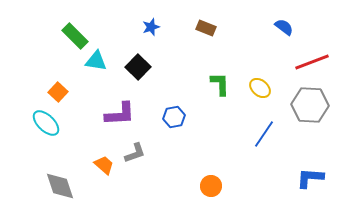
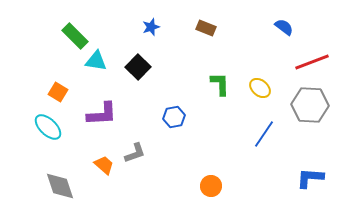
orange square: rotated 12 degrees counterclockwise
purple L-shape: moved 18 px left
cyan ellipse: moved 2 px right, 4 px down
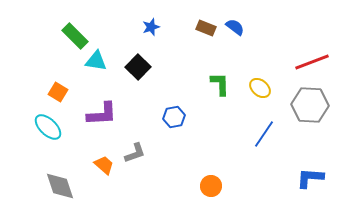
blue semicircle: moved 49 px left
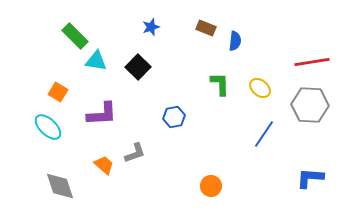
blue semicircle: moved 14 px down; rotated 60 degrees clockwise
red line: rotated 12 degrees clockwise
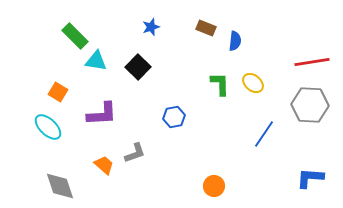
yellow ellipse: moved 7 px left, 5 px up
orange circle: moved 3 px right
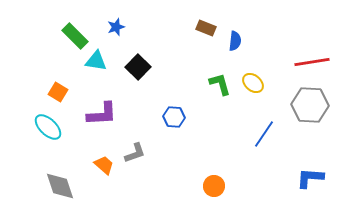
blue star: moved 35 px left
green L-shape: rotated 15 degrees counterclockwise
blue hexagon: rotated 15 degrees clockwise
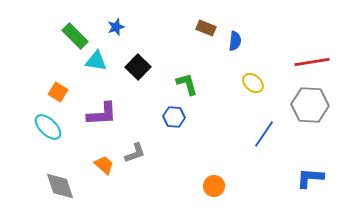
green L-shape: moved 33 px left
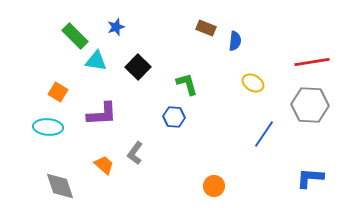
yellow ellipse: rotated 10 degrees counterclockwise
cyan ellipse: rotated 40 degrees counterclockwise
gray L-shape: rotated 145 degrees clockwise
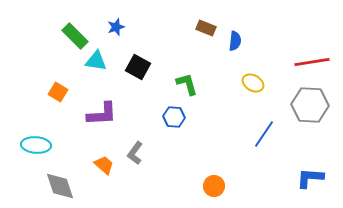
black square: rotated 15 degrees counterclockwise
cyan ellipse: moved 12 px left, 18 px down
